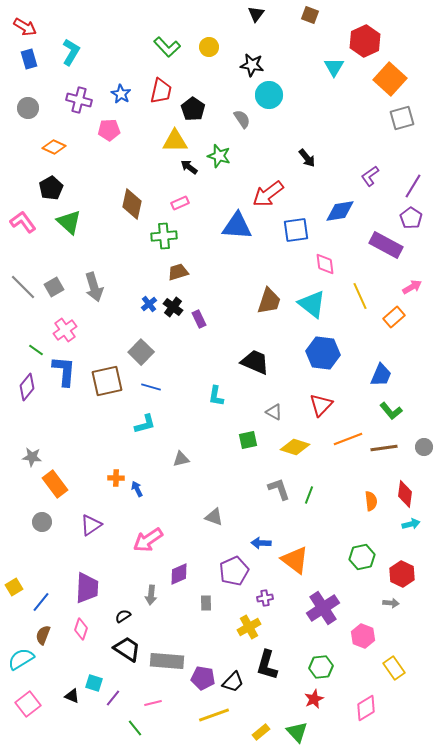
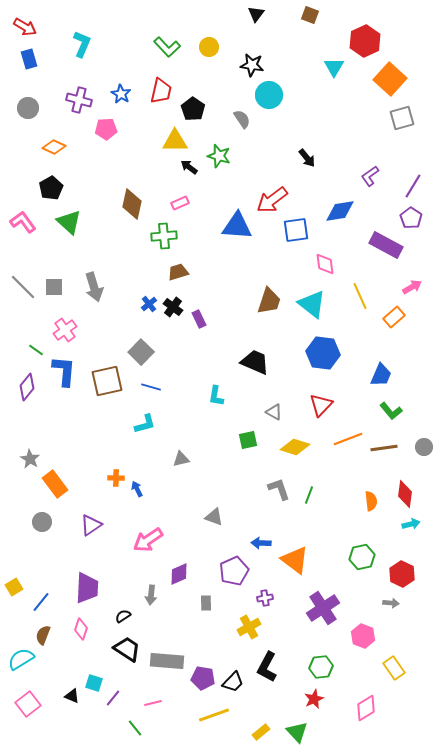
cyan L-shape at (71, 52): moved 11 px right, 8 px up; rotated 8 degrees counterclockwise
pink pentagon at (109, 130): moved 3 px left, 1 px up
red arrow at (268, 194): moved 4 px right, 6 px down
gray square at (54, 287): rotated 30 degrees clockwise
gray star at (32, 457): moved 2 px left, 2 px down; rotated 24 degrees clockwise
black L-shape at (267, 665): moved 2 px down; rotated 12 degrees clockwise
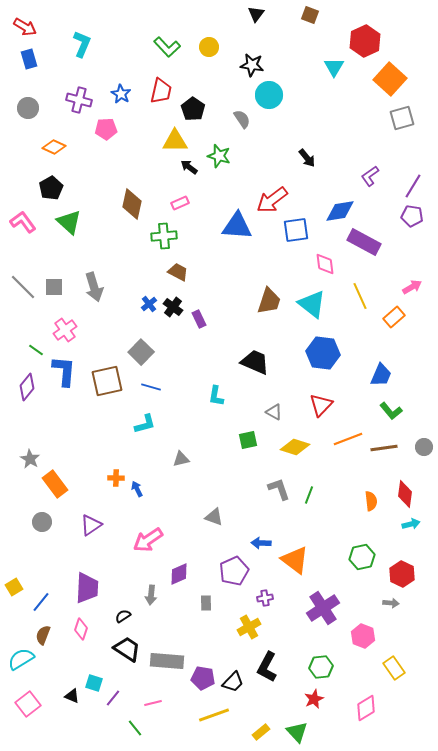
purple pentagon at (411, 218): moved 1 px right, 2 px up; rotated 25 degrees counterclockwise
purple rectangle at (386, 245): moved 22 px left, 3 px up
brown trapezoid at (178, 272): rotated 45 degrees clockwise
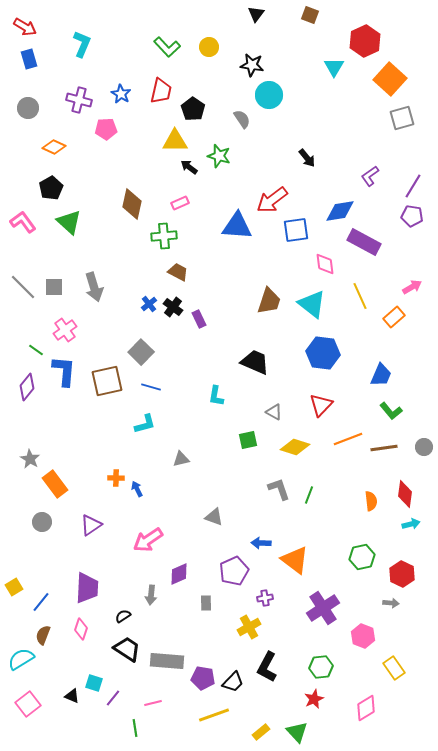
green line at (135, 728): rotated 30 degrees clockwise
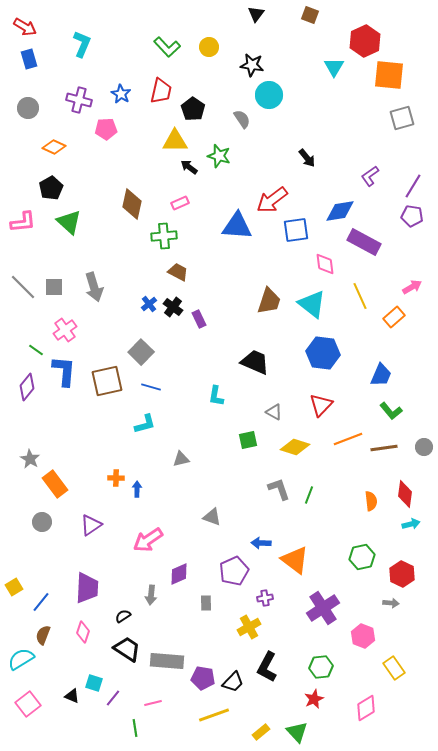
orange square at (390, 79): moved 1 px left, 4 px up; rotated 36 degrees counterclockwise
pink L-shape at (23, 222): rotated 120 degrees clockwise
blue arrow at (137, 489): rotated 28 degrees clockwise
gray triangle at (214, 517): moved 2 px left
pink diamond at (81, 629): moved 2 px right, 3 px down
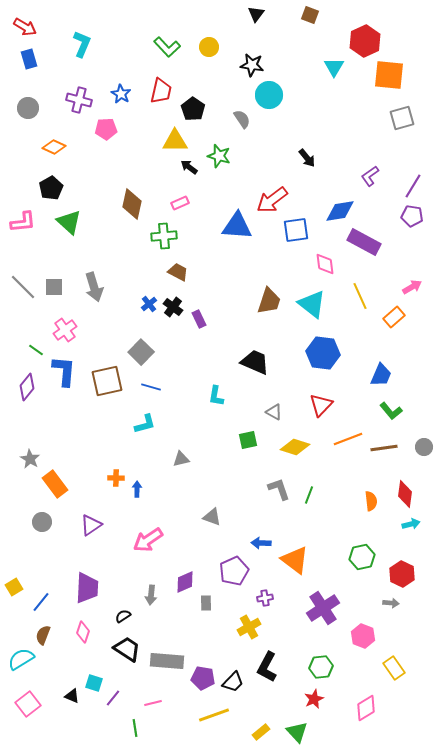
purple diamond at (179, 574): moved 6 px right, 8 px down
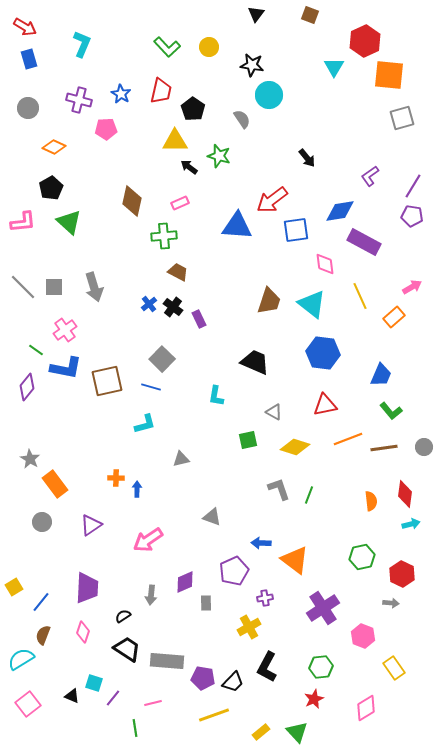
brown diamond at (132, 204): moved 3 px up
gray square at (141, 352): moved 21 px right, 7 px down
blue L-shape at (64, 371): moved 2 px right, 3 px up; rotated 96 degrees clockwise
red triangle at (321, 405): moved 4 px right; rotated 35 degrees clockwise
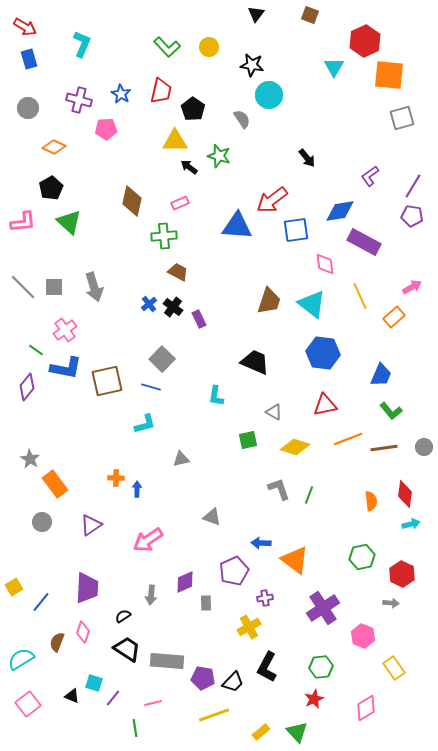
brown semicircle at (43, 635): moved 14 px right, 7 px down
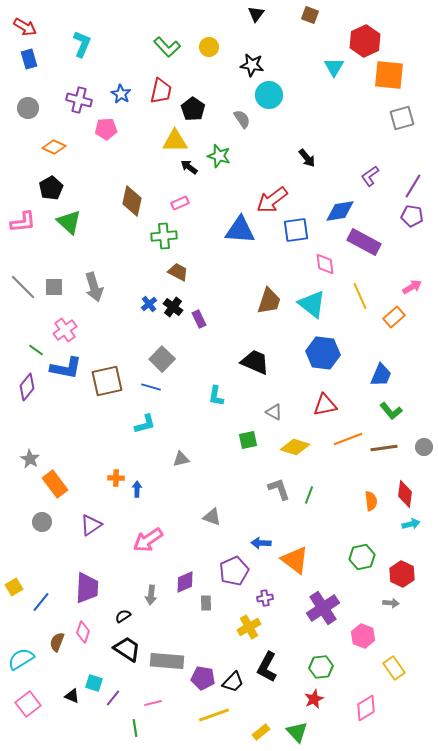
blue triangle at (237, 226): moved 3 px right, 4 px down
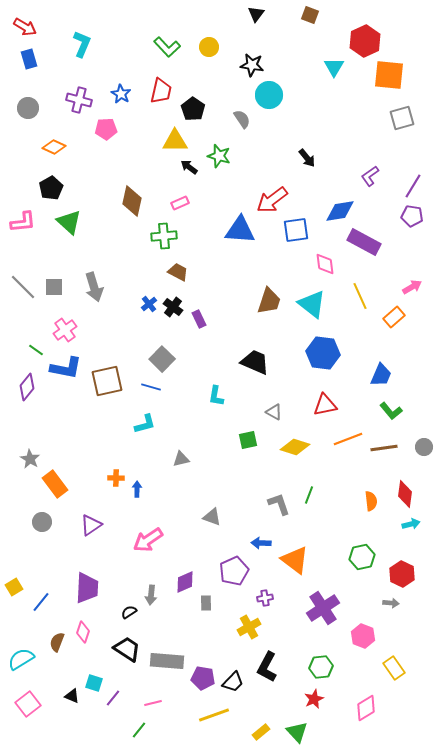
gray L-shape at (279, 489): moved 15 px down
black semicircle at (123, 616): moved 6 px right, 4 px up
green line at (135, 728): moved 4 px right, 2 px down; rotated 48 degrees clockwise
